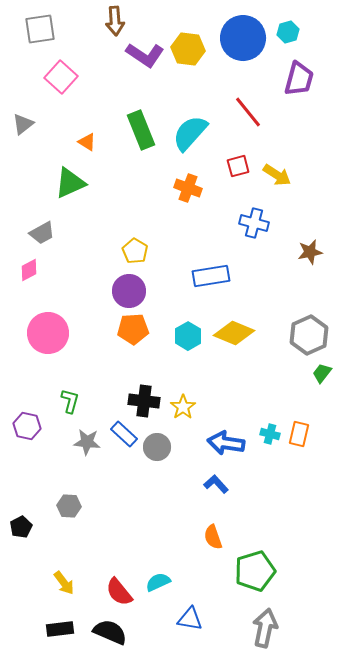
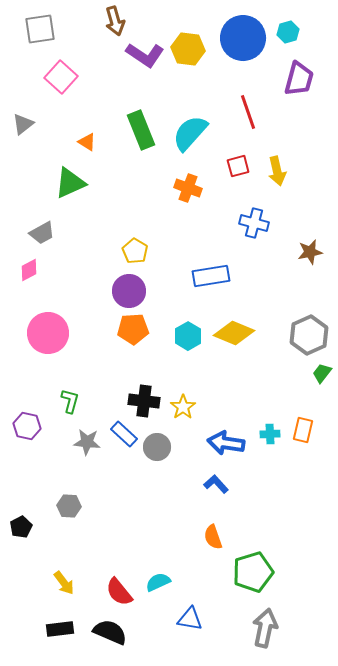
brown arrow at (115, 21): rotated 12 degrees counterclockwise
red line at (248, 112): rotated 20 degrees clockwise
yellow arrow at (277, 175): moved 4 px up; rotated 44 degrees clockwise
cyan cross at (270, 434): rotated 18 degrees counterclockwise
orange rectangle at (299, 434): moved 4 px right, 4 px up
green pentagon at (255, 571): moved 2 px left, 1 px down
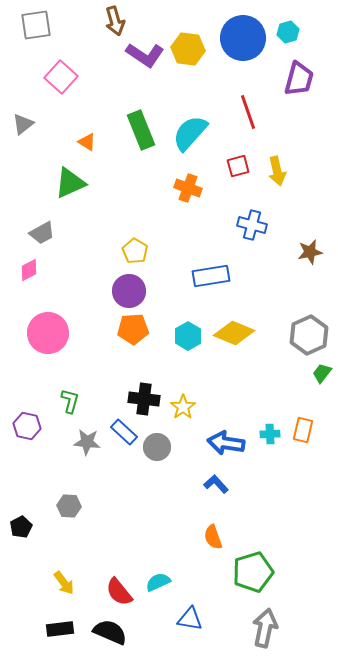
gray square at (40, 29): moved 4 px left, 4 px up
blue cross at (254, 223): moved 2 px left, 2 px down
black cross at (144, 401): moved 2 px up
blue rectangle at (124, 434): moved 2 px up
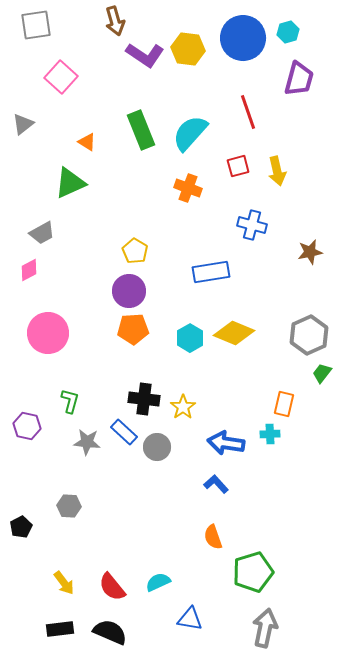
blue rectangle at (211, 276): moved 4 px up
cyan hexagon at (188, 336): moved 2 px right, 2 px down
orange rectangle at (303, 430): moved 19 px left, 26 px up
red semicircle at (119, 592): moved 7 px left, 5 px up
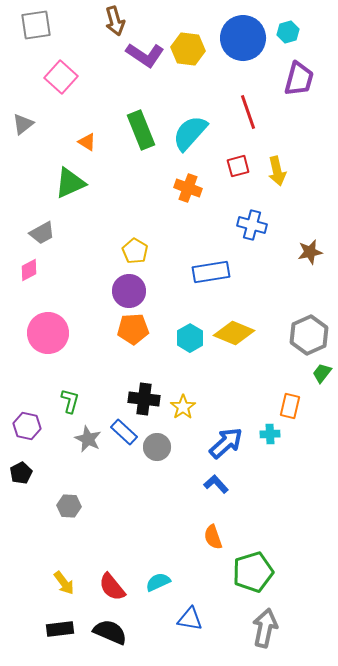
orange rectangle at (284, 404): moved 6 px right, 2 px down
gray star at (87, 442): moved 1 px right, 3 px up; rotated 20 degrees clockwise
blue arrow at (226, 443): rotated 129 degrees clockwise
black pentagon at (21, 527): moved 54 px up
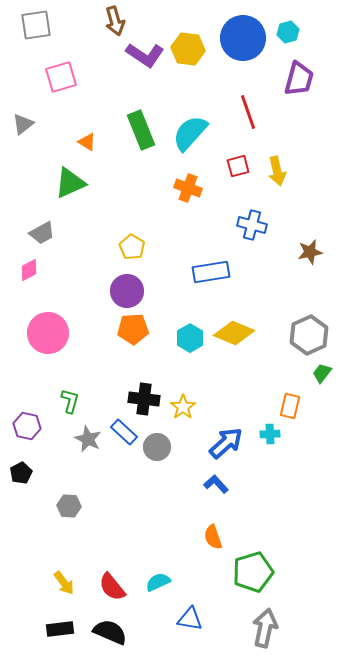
pink square at (61, 77): rotated 32 degrees clockwise
yellow pentagon at (135, 251): moved 3 px left, 4 px up
purple circle at (129, 291): moved 2 px left
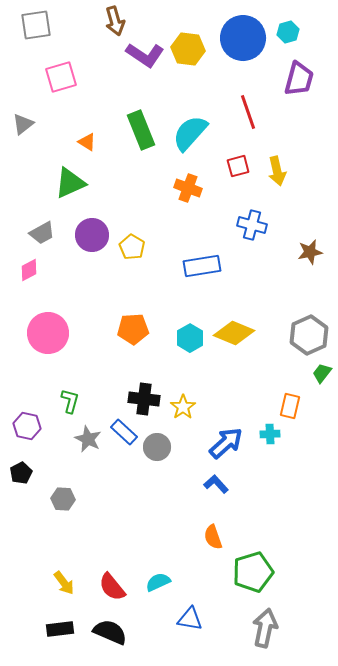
blue rectangle at (211, 272): moved 9 px left, 6 px up
purple circle at (127, 291): moved 35 px left, 56 px up
gray hexagon at (69, 506): moved 6 px left, 7 px up
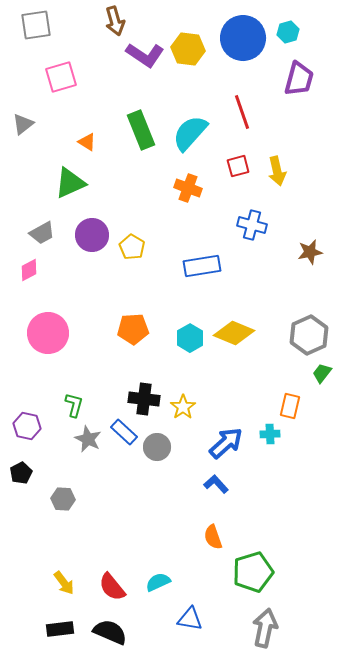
red line at (248, 112): moved 6 px left
green L-shape at (70, 401): moved 4 px right, 4 px down
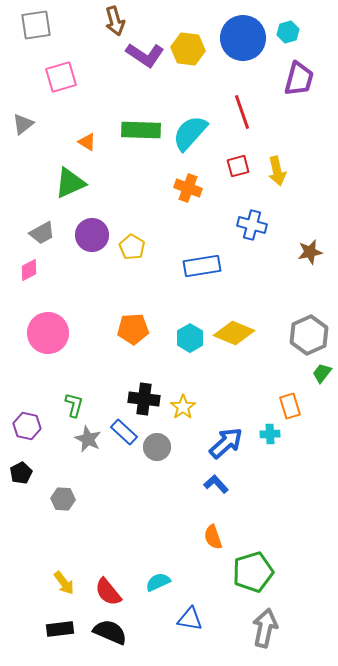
green rectangle at (141, 130): rotated 66 degrees counterclockwise
orange rectangle at (290, 406): rotated 30 degrees counterclockwise
red semicircle at (112, 587): moved 4 px left, 5 px down
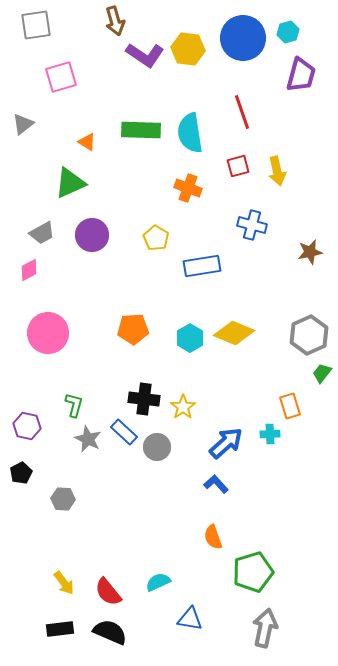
purple trapezoid at (299, 79): moved 2 px right, 4 px up
cyan semicircle at (190, 133): rotated 51 degrees counterclockwise
yellow pentagon at (132, 247): moved 24 px right, 9 px up
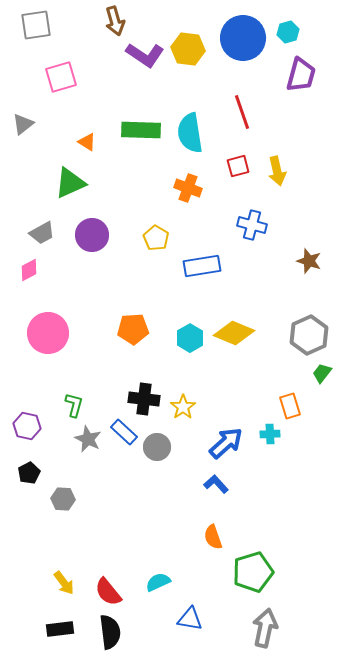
brown star at (310, 252): moved 1 px left, 9 px down; rotated 30 degrees clockwise
black pentagon at (21, 473): moved 8 px right
black semicircle at (110, 632): rotated 60 degrees clockwise
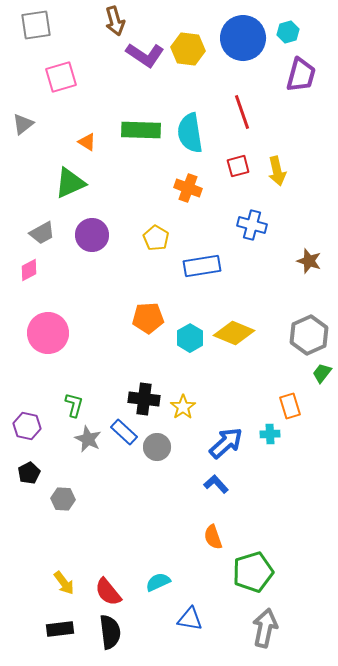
orange pentagon at (133, 329): moved 15 px right, 11 px up
